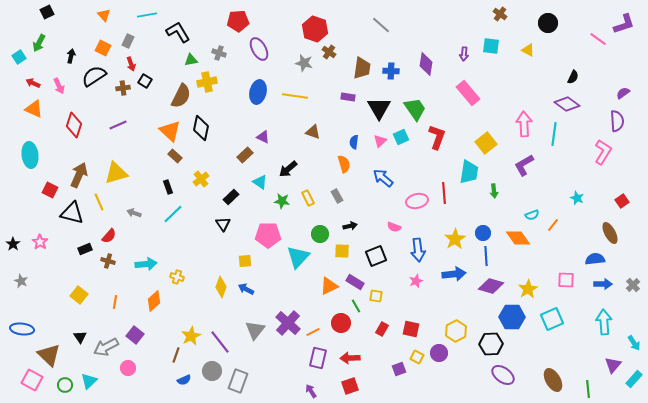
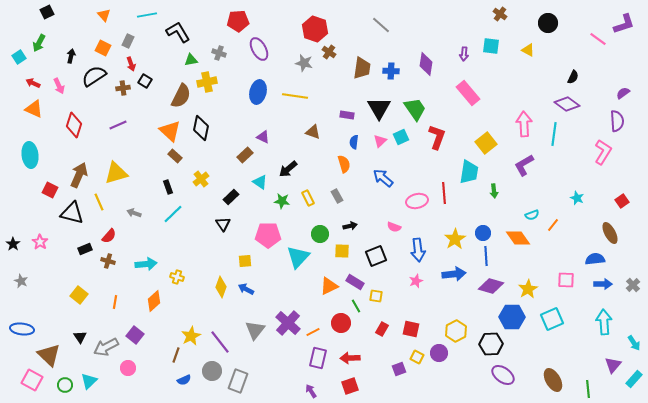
purple rectangle at (348, 97): moved 1 px left, 18 px down
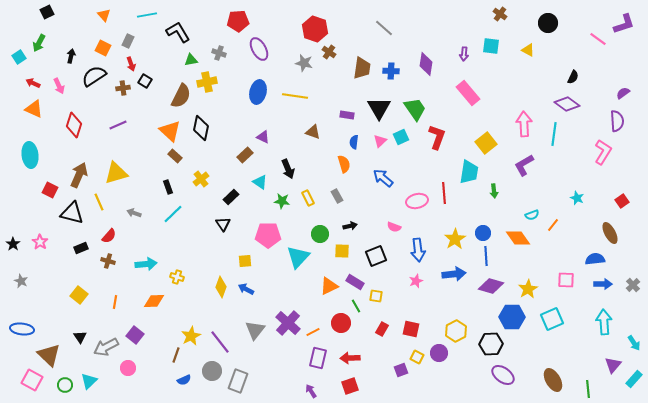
gray line at (381, 25): moved 3 px right, 3 px down
black arrow at (288, 169): rotated 72 degrees counterclockwise
black rectangle at (85, 249): moved 4 px left, 1 px up
orange diamond at (154, 301): rotated 40 degrees clockwise
purple square at (399, 369): moved 2 px right, 1 px down
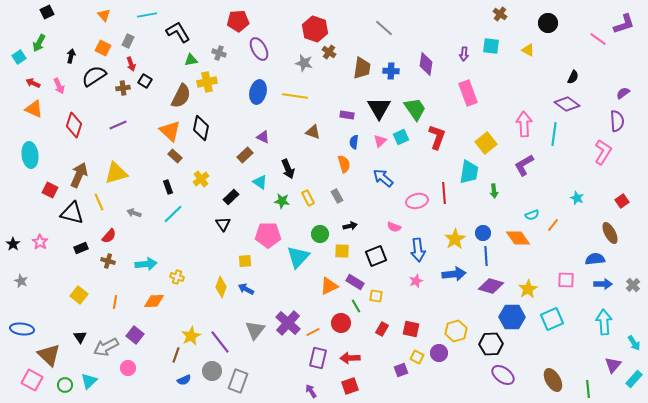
pink rectangle at (468, 93): rotated 20 degrees clockwise
yellow hexagon at (456, 331): rotated 10 degrees clockwise
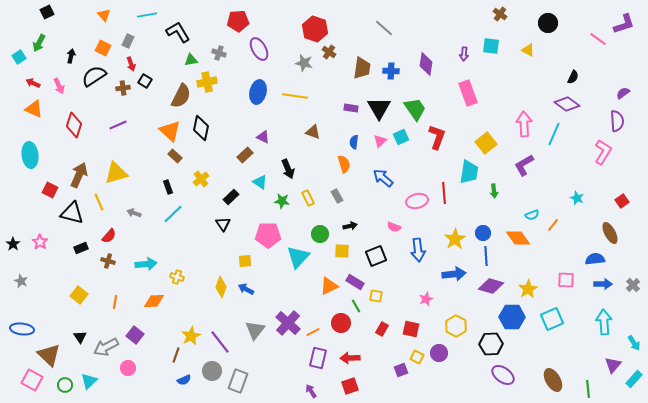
purple rectangle at (347, 115): moved 4 px right, 7 px up
cyan line at (554, 134): rotated 15 degrees clockwise
pink star at (416, 281): moved 10 px right, 18 px down
yellow hexagon at (456, 331): moved 5 px up; rotated 15 degrees counterclockwise
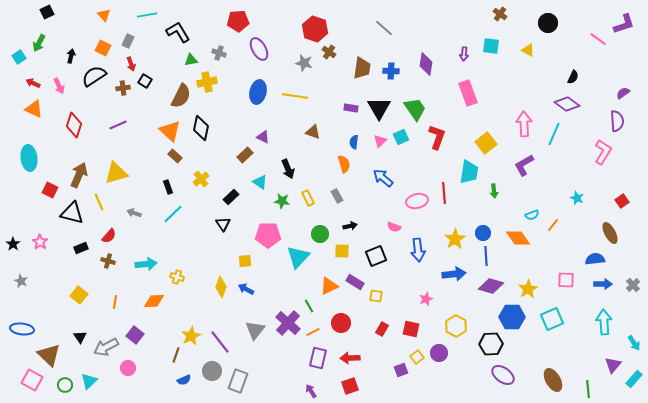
cyan ellipse at (30, 155): moved 1 px left, 3 px down
green line at (356, 306): moved 47 px left
yellow square at (417, 357): rotated 24 degrees clockwise
